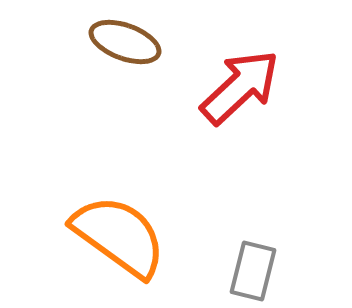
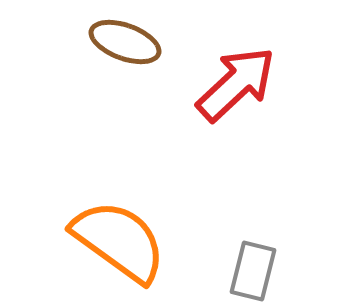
red arrow: moved 4 px left, 3 px up
orange semicircle: moved 5 px down
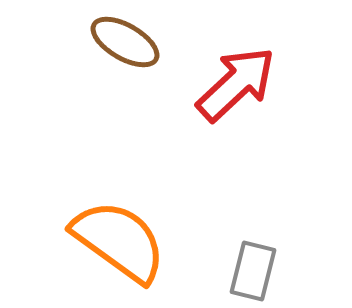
brown ellipse: rotated 10 degrees clockwise
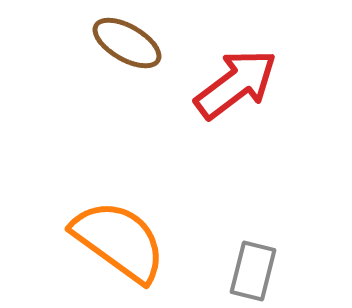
brown ellipse: moved 2 px right, 1 px down
red arrow: rotated 6 degrees clockwise
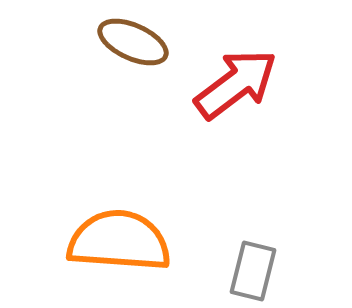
brown ellipse: moved 6 px right, 1 px up; rotated 6 degrees counterclockwise
orange semicircle: rotated 32 degrees counterclockwise
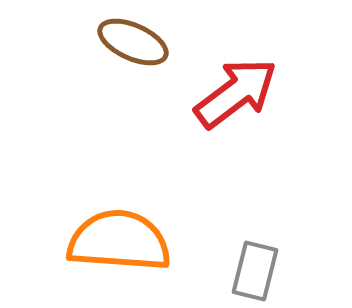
red arrow: moved 9 px down
gray rectangle: moved 2 px right
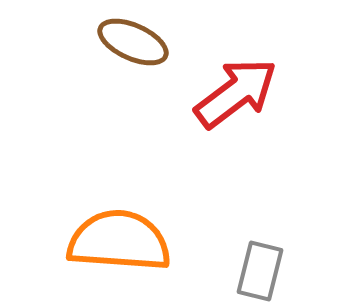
gray rectangle: moved 5 px right
